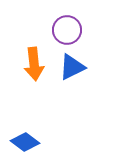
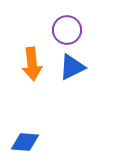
orange arrow: moved 2 px left
blue diamond: rotated 32 degrees counterclockwise
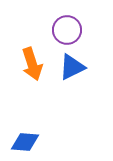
orange arrow: rotated 12 degrees counterclockwise
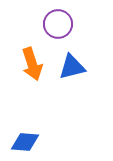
purple circle: moved 9 px left, 6 px up
blue triangle: rotated 12 degrees clockwise
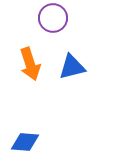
purple circle: moved 5 px left, 6 px up
orange arrow: moved 2 px left
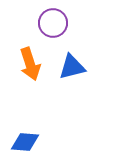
purple circle: moved 5 px down
